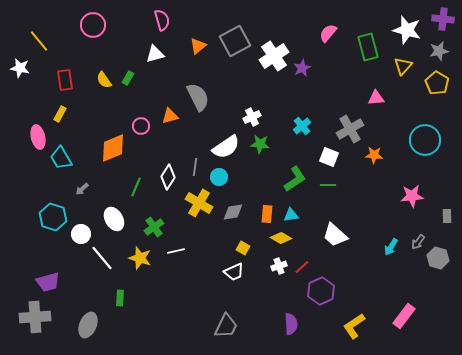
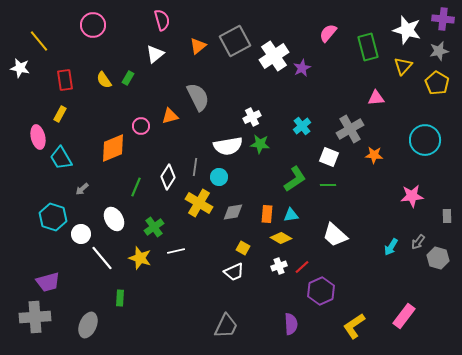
white triangle at (155, 54): rotated 24 degrees counterclockwise
white semicircle at (226, 147): moved 2 px right, 1 px up; rotated 24 degrees clockwise
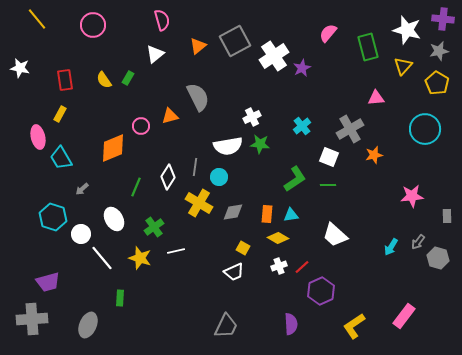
yellow line at (39, 41): moved 2 px left, 22 px up
cyan circle at (425, 140): moved 11 px up
orange star at (374, 155): rotated 18 degrees counterclockwise
yellow diamond at (281, 238): moved 3 px left
gray cross at (35, 317): moved 3 px left, 2 px down
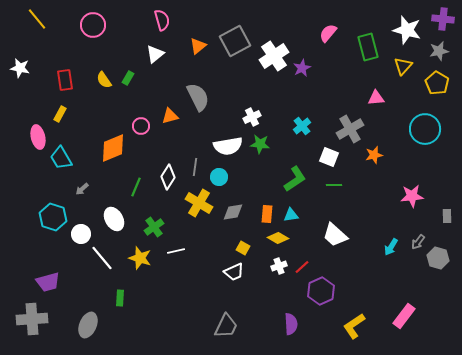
green line at (328, 185): moved 6 px right
